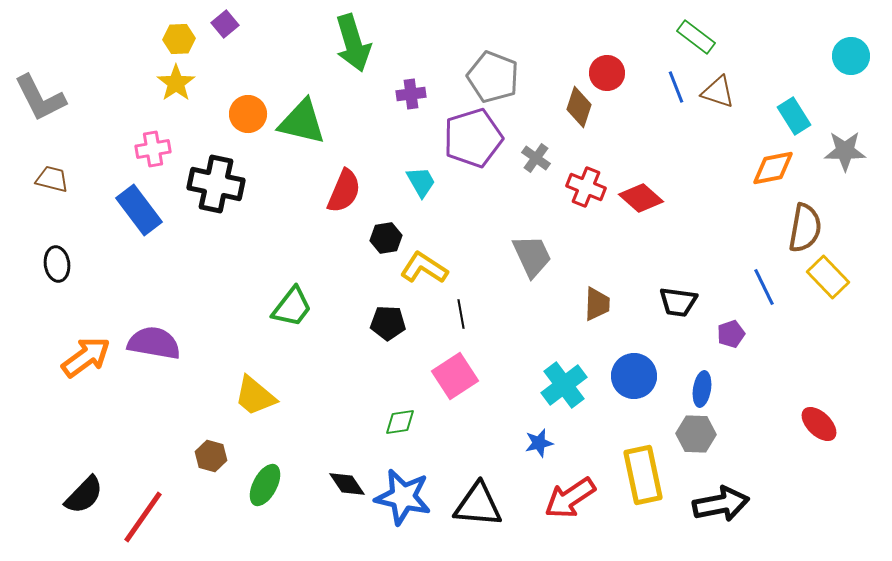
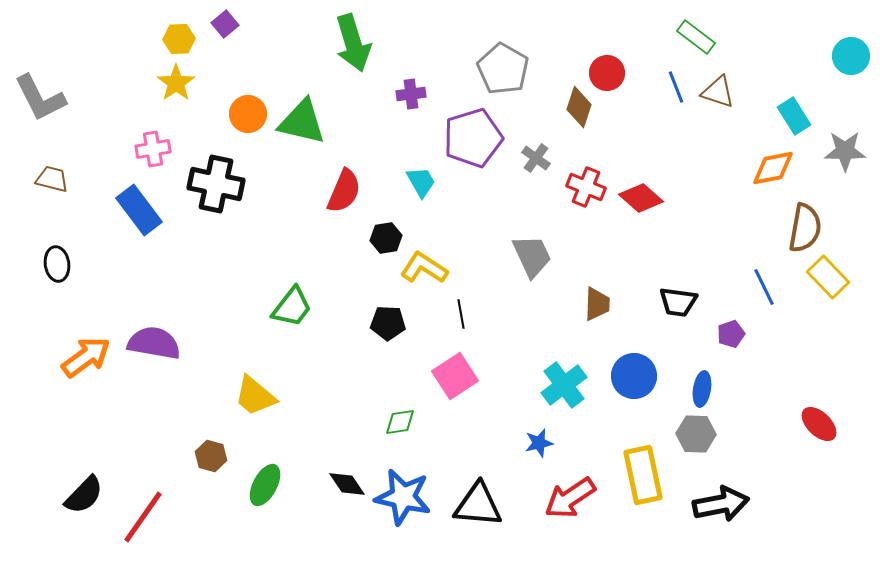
gray pentagon at (493, 77): moved 10 px right, 8 px up; rotated 9 degrees clockwise
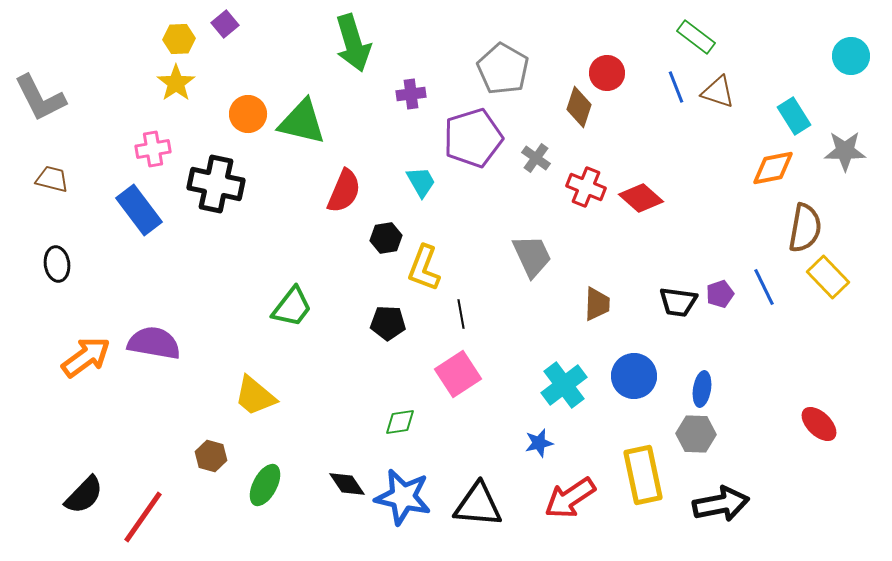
yellow L-shape at (424, 268): rotated 102 degrees counterclockwise
purple pentagon at (731, 334): moved 11 px left, 40 px up
pink square at (455, 376): moved 3 px right, 2 px up
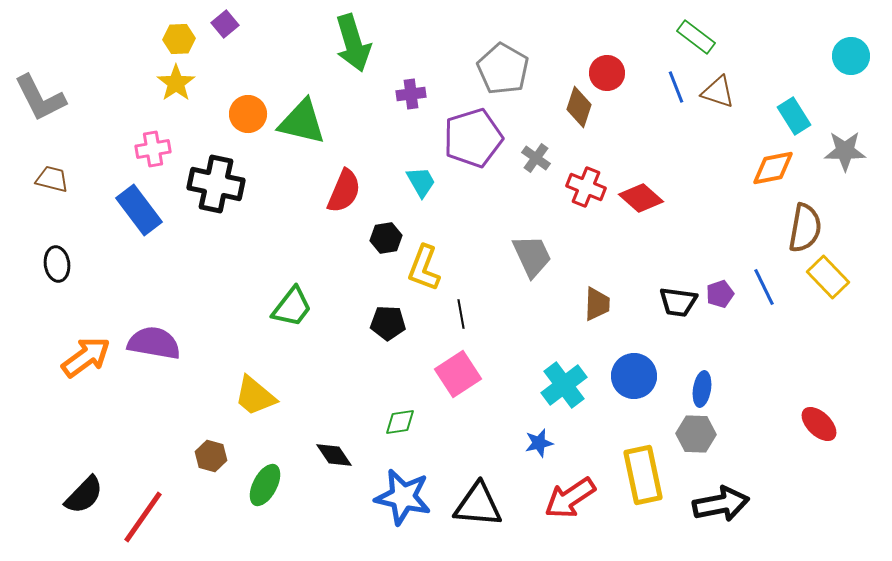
black diamond at (347, 484): moved 13 px left, 29 px up
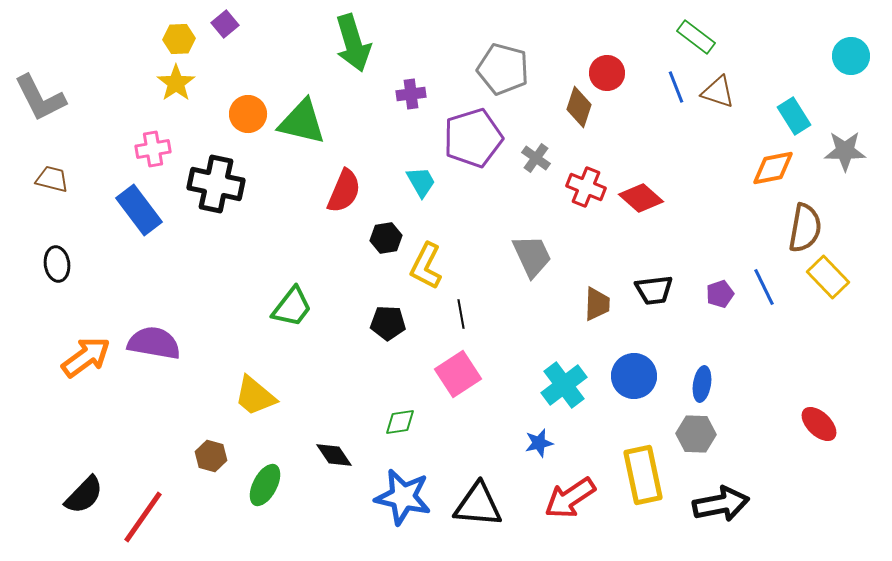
gray pentagon at (503, 69): rotated 15 degrees counterclockwise
yellow L-shape at (424, 268): moved 2 px right, 2 px up; rotated 6 degrees clockwise
black trapezoid at (678, 302): moved 24 px left, 12 px up; rotated 15 degrees counterclockwise
blue ellipse at (702, 389): moved 5 px up
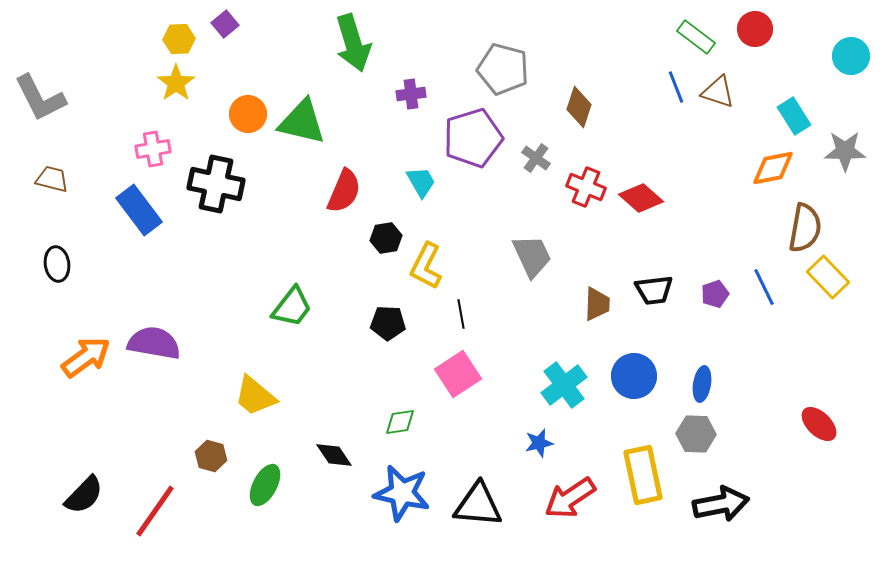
red circle at (607, 73): moved 148 px right, 44 px up
purple pentagon at (720, 294): moved 5 px left
blue star at (403, 497): moved 1 px left, 4 px up
red line at (143, 517): moved 12 px right, 6 px up
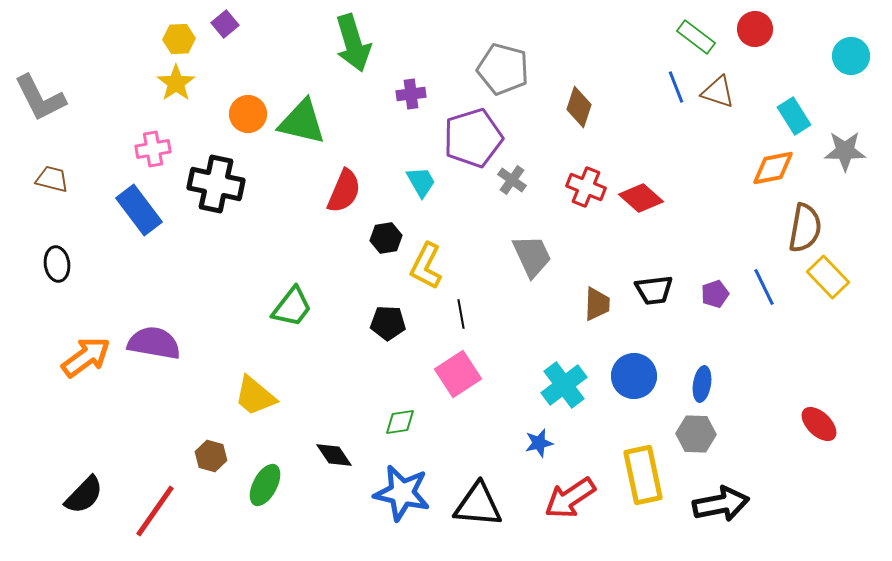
gray cross at (536, 158): moved 24 px left, 22 px down
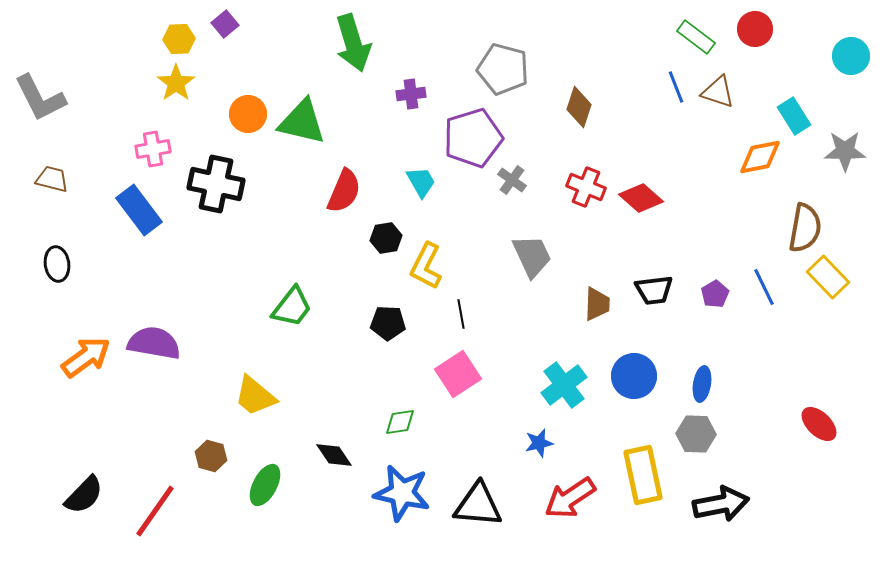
orange diamond at (773, 168): moved 13 px left, 11 px up
purple pentagon at (715, 294): rotated 12 degrees counterclockwise
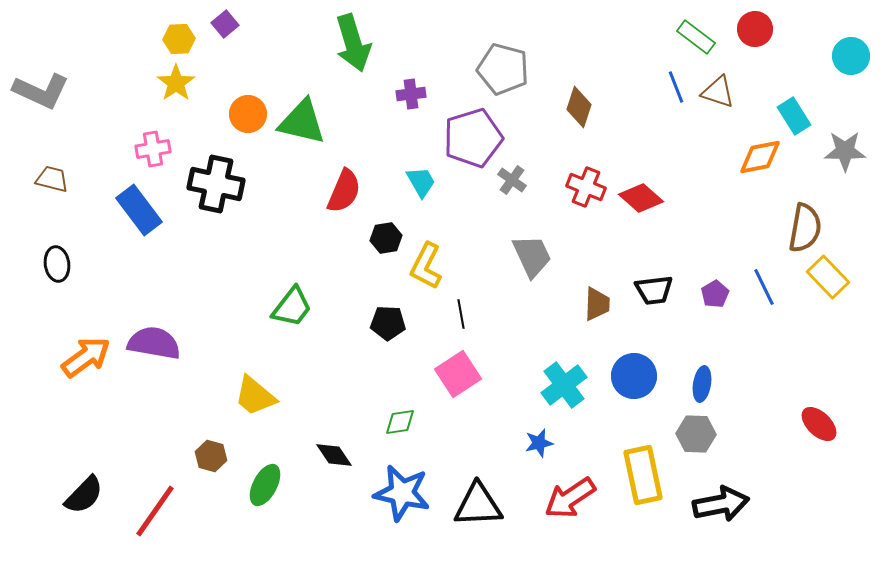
gray L-shape at (40, 98): moved 1 px right, 7 px up; rotated 38 degrees counterclockwise
black triangle at (478, 505): rotated 8 degrees counterclockwise
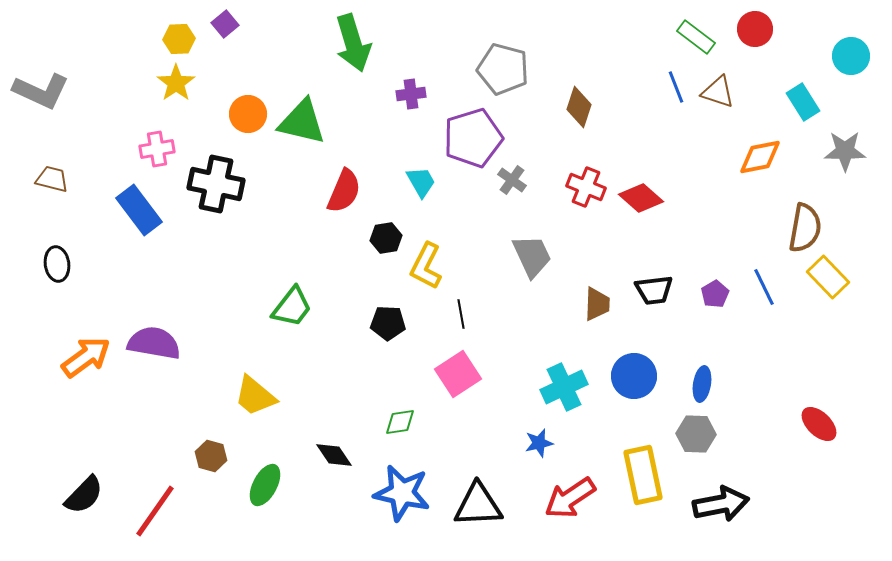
cyan rectangle at (794, 116): moved 9 px right, 14 px up
pink cross at (153, 149): moved 4 px right
cyan cross at (564, 385): moved 2 px down; rotated 12 degrees clockwise
